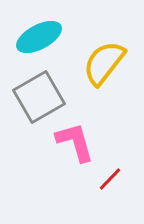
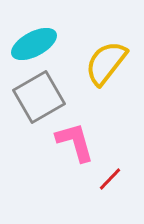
cyan ellipse: moved 5 px left, 7 px down
yellow semicircle: moved 2 px right
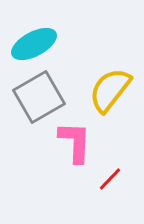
yellow semicircle: moved 4 px right, 27 px down
pink L-shape: rotated 18 degrees clockwise
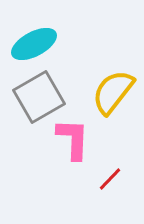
yellow semicircle: moved 3 px right, 2 px down
pink L-shape: moved 2 px left, 3 px up
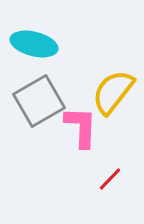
cyan ellipse: rotated 42 degrees clockwise
gray square: moved 4 px down
pink L-shape: moved 8 px right, 12 px up
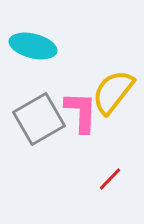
cyan ellipse: moved 1 px left, 2 px down
gray square: moved 18 px down
pink L-shape: moved 15 px up
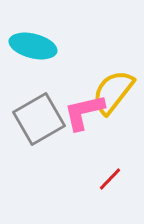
pink L-shape: moved 3 px right; rotated 105 degrees counterclockwise
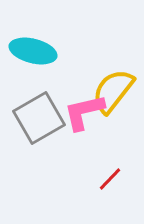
cyan ellipse: moved 5 px down
yellow semicircle: moved 1 px up
gray square: moved 1 px up
